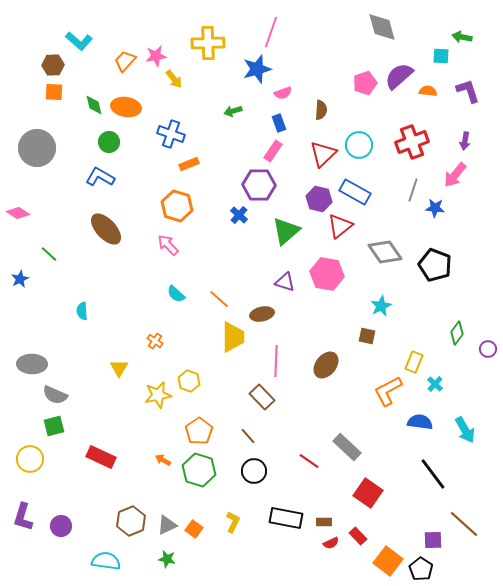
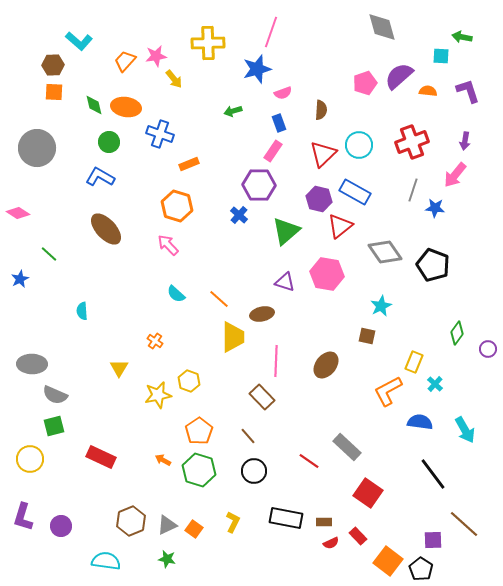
blue cross at (171, 134): moved 11 px left
black pentagon at (435, 265): moved 2 px left
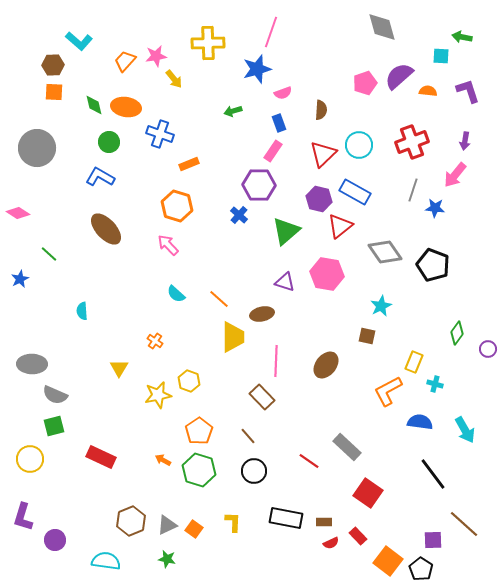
cyan cross at (435, 384): rotated 28 degrees counterclockwise
yellow L-shape at (233, 522): rotated 25 degrees counterclockwise
purple circle at (61, 526): moved 6 px left, 14 px down
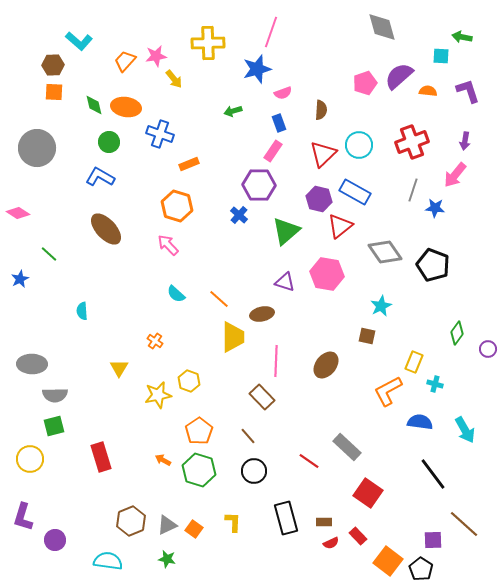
gray semicircle at (55, 395): rotated 25 degrees counterclockwise
red rectangle at (101, 457): rotated 48 degrees clockwise
black rectangle at (286, 518): rotated 64 degrees clockwise
cyan semicircle at (106, 561): moved 2 px right
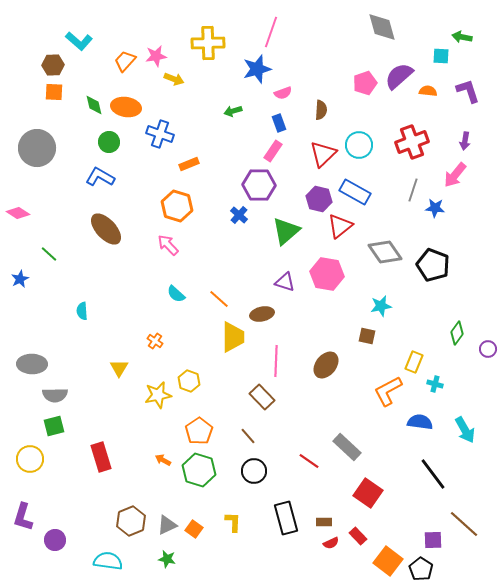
yellow arrow at (174, 79): rotated 30 degrees counterclockwise
cyan star at (381, 306): rotated 15 degrees clockwise
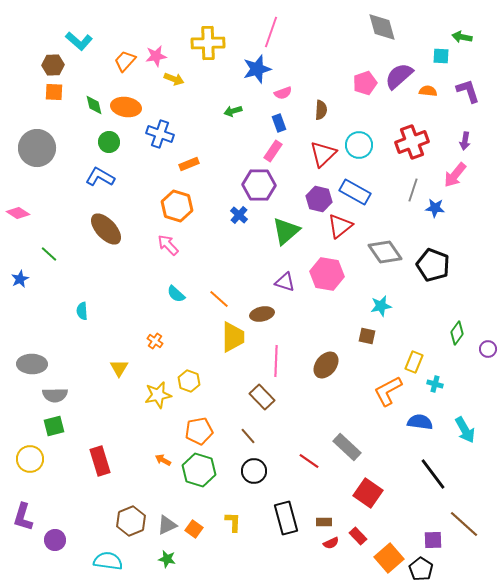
orange pentagon at (199, 431): rotated 24 degrees clockwise
red rectangle at (101, 457): moved 1 px left, 4 px down
orange square at (388, 561): moved 1 px right, 3 px up; rotated 12 degrees clockwise
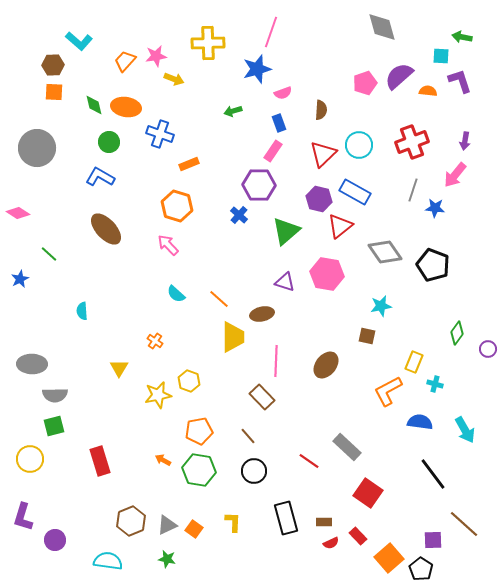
purple L-shape at (468, 91): moved 8 px left, 10 px up
green hexagon at (199, 470): rotated 8 degrees counterclockwise
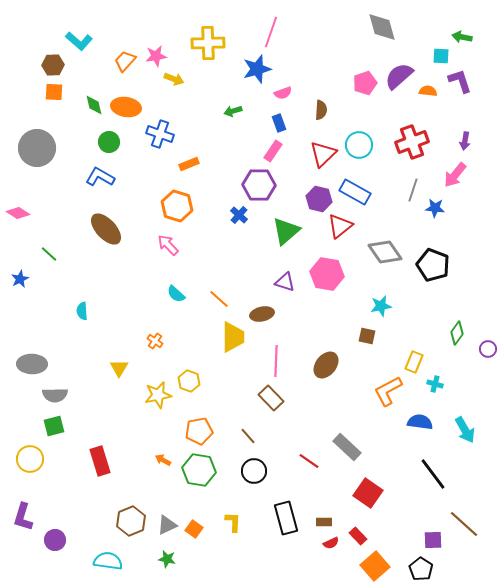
brown rectangle at (262, 397): moved 9 px right, 1 px down
orange square at (389, 558): moved 14 px left, 8 px down
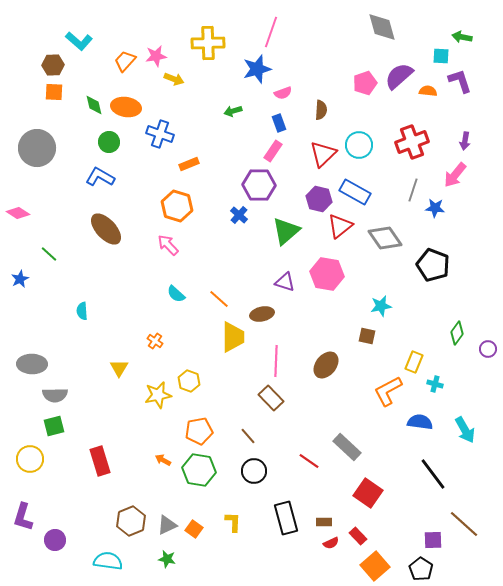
gray diamond at (385, 252): moved 14 px up
